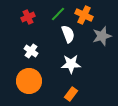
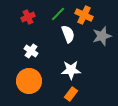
white star: moved 6 px down
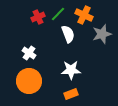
red cross: moved 10 px right
gray star: moved 2 px up
white cross: moved 2 px left, 2 px down
orange rectangle: rotated 32 degrees clockwise
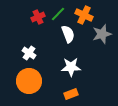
white star: moved 3 px up
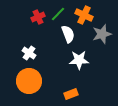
white star: moved 8 px right, 7 px up
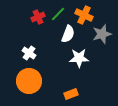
white semicircle: rotated 42 degrees clockwise
white star: moved 2 px up
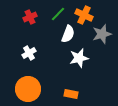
red cross: moved 8 px left
white cross: rotated 24 degrees clockwise
white star: rotated 12 degrees counterclockwise
orange circle: moved 1 px left, 8 px down
orange rectangle: rotated 32 degrees clockwise
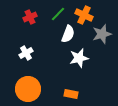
white cross: moved 3 px left
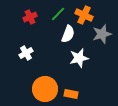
orange circle: moved 17 px right
